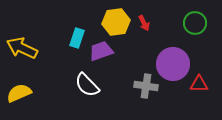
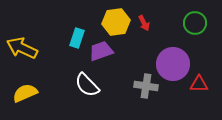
yellow semicircle: moved 6 px right
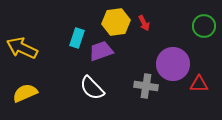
green circle: moved 9 px right, 3 px down
white semicircle: moved 5 px right, 3 px down
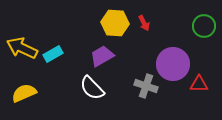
yellow hexagon: moved 1 px left, 1 px down; rotated 12 degrees clockwise
cyan rectangle: moved 24 px left, 16 px down; rotated 42 degrees clockwise
purple trapezoid: moved 1 px right, 5 px down; rotated 10 degrees counterclockwise
gray cross: rotated 10 degrees clockwise
yellow semicircle: moved 1 px left
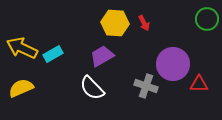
green circle: moved 3 px right, 7 px up
yellow semicircle: moved 3 px left, 5 px up
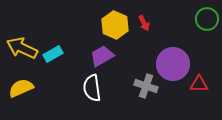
yellow hexagon: moved 2 px down; rotated 20 degrees clockwise
white semicircle: rotated 36 degrees clockwise
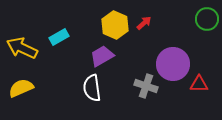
red arrow: rotated 105 degrees counterclockwise
cyan rectangle: moved 6 px right, 17 px up
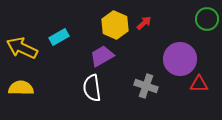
purple circle: moved 7 px right, 5 px up
yellow semicircle: rotated 25 degrees clockwise
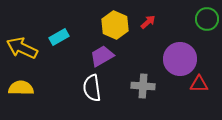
red arrow: moved 4 px right, 1 px up
gray cross: moved 3 px left; rotated 15 degrees counterclockwise
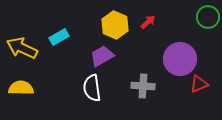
green circle: moved 1 px right, 2 px up
red triangle: rotated 24 degrees counterclockwise
